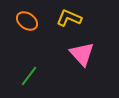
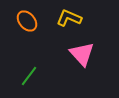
orange ellipse: rotated 15 degrees clockwise
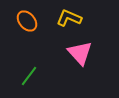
pink triangle: moved 2 px left, 1 px up
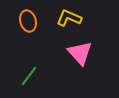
orange ellipse: moved 1 px right; rotated 25 degrees clockwise
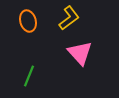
yellow L-shape: rotated 120 degrees clockwise
green line: rotated 15 degrees counterclockwise
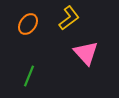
orange ellipse: moved 3 px down; rotated 50 degrees clockwise
pink triangle: moved 6 px right
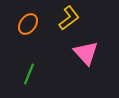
green line: moved 2 px up
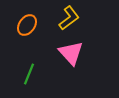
orange ellipse: moved 1 px left, 1 px down
pink triangle: moved 15 px left
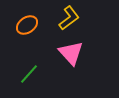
orange ellipse: rotated 20 degrees clockwise
green line: rotated 20 degrees clockwise
